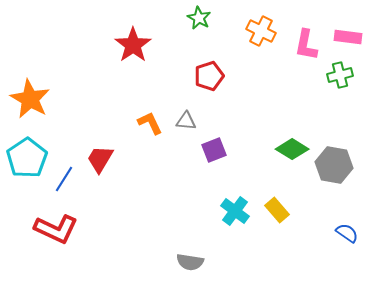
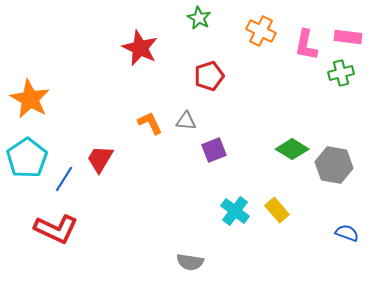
red star: moved 7 px right, 3 px down; rotated 12 degrees counterclockwise
green cross: moved 1 px right, 2 px up
blue semicircle: rotated 15 degrees counterclockwise
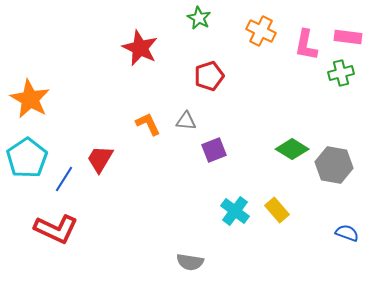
orange L-shape: moved 2 px left, 1 px down
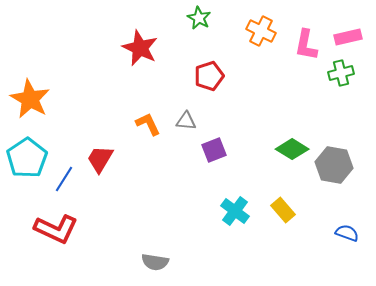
pink rectangle: rotated 20 degrees counterclockwise
yellow rectangle: moved 6 px right
gray semicircle: moved 35 px left
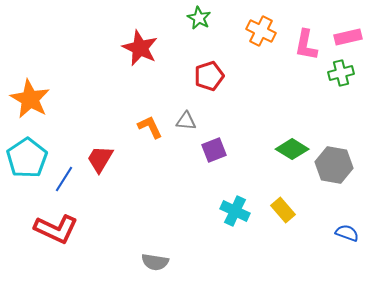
orange L-shape: moved 2 px right, 3 px down
cyan cross: rotated 12 degrees counterclockwise
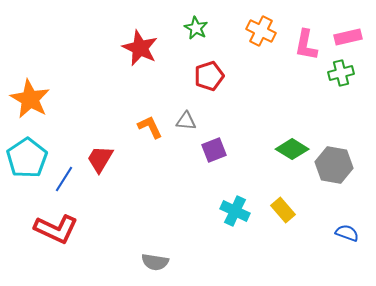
green star: moved 3 px left, 10 px down
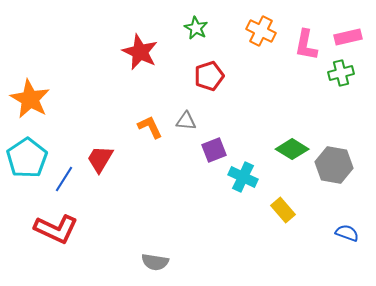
red star: moved 4 px down
cyan cross: moved 8 px right, 34 px up
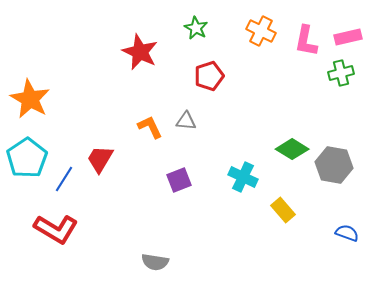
pink L-shape: moved 4 px up
purple square: moved 35 px left, 30 px down
red L-shape: rotated 6 degrees clockwise
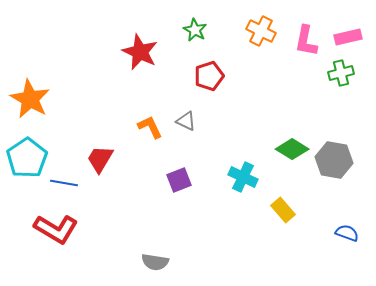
green star: moved 1 px left, 2 px down
gray triangle: rotated 20 degrees clockwise
gray hexagon: moved 5 px up
blue line: moved 4 px down; rotated 68 degrees clockwise
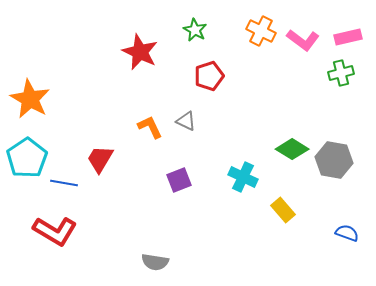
pink L-shape: moved 3 px left, 1 px up; rotated 64 degrees counterclockwise
red L-shape: moved 1 px left, 2 px down
